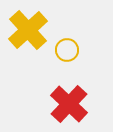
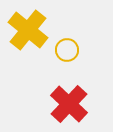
yellow cross: rotated 9 degrees counterclockwise
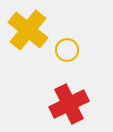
red cross: rotated 21 degrees clockwise
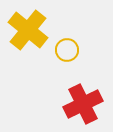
red cross: moved 14 px right
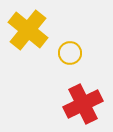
yellow circle: moved 3 px right, 3 px down
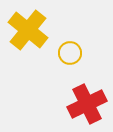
red cross: moved 4 px right
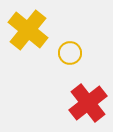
red cross: moved 1 px right, 1 px up; rotated 12 degrees counterclockwise
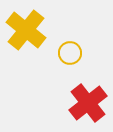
yellow cross: moved 2 px left
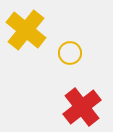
red cross: moved 6 px left, 4 px down
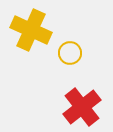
yellow cross: moved 5 px right; rotated 15 degrees counterclockwise
